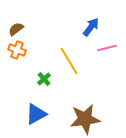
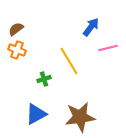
pink line: moved 1 px right
green cross: rotated 24 degrees clockwise
brown star: moved 5 px left, 2 px up
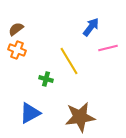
green cross: moved 2 px right; rotated 32 degrees clockwise
blue triangle: moved 6 px left, 1 px up
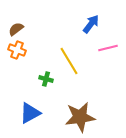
blue arrow: moved 3 px up
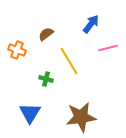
brown semicircle: moved 30 px right, 5 px down
blue triangle: rotated 30 degrees counterclockwise
brown star: moved 1 px right
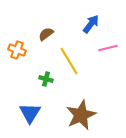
brown star: moved 2 px up; rotated 16 degrees counterclockwise
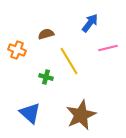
blue arrow: moved 1 px left, 1 px up
brown semicircle: rotated 21 degrees clockwise
green cross: moved 2 px up
blue triangle: rotated 20 degrees counterclockwise
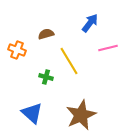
blue triangle: moved 2 px right
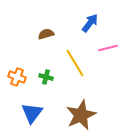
orange cross: moved 27 px down
yellow line: moved 6 px right, 2 px down
blue triangle: rotated 25 degrees clockwise
